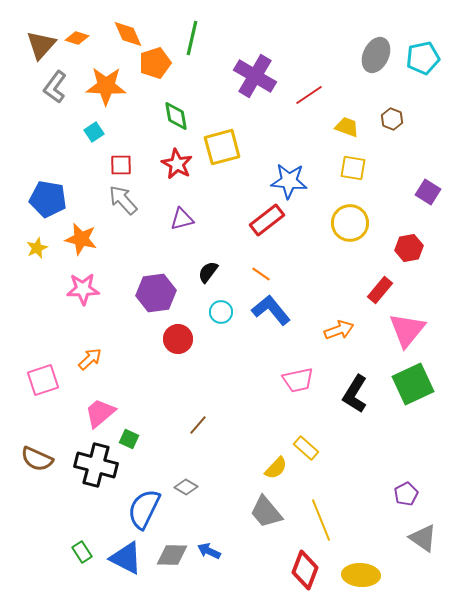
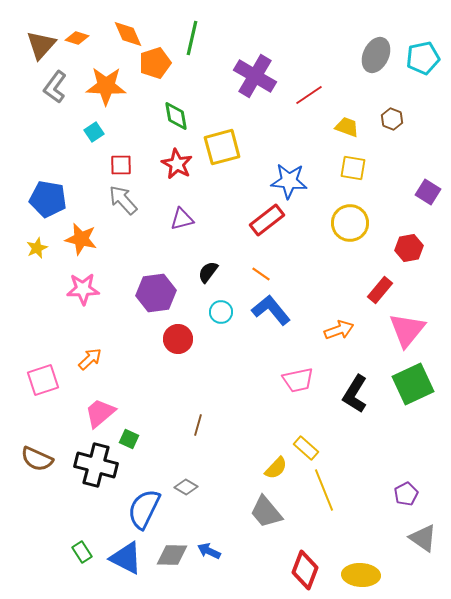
brown line at (198, 425): rotated 25 degrees counterclockwise
yellow line at (321, 520): moved 3 px right, 30 px up
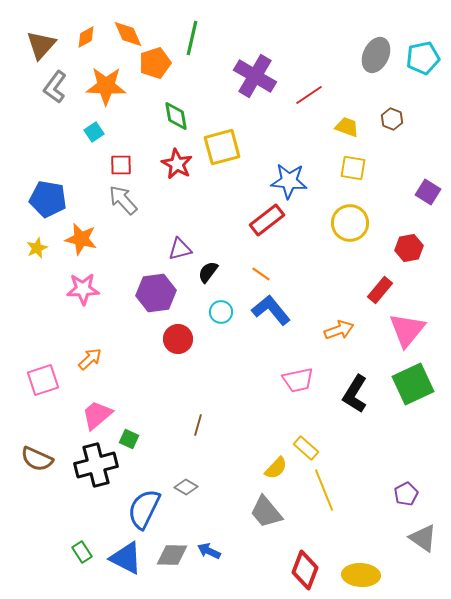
orange diamond at (77, 38): moved 9 px right, 1 px up; rotated 45 degrees counterclockwise
purple triangle at (182, 219): moved 2 px left, 30 px down
pink trapezoid at (100, 413): moved 3 px left, 2 px down
black cross at (96, 465): rotated 30 degrees counterclockwise
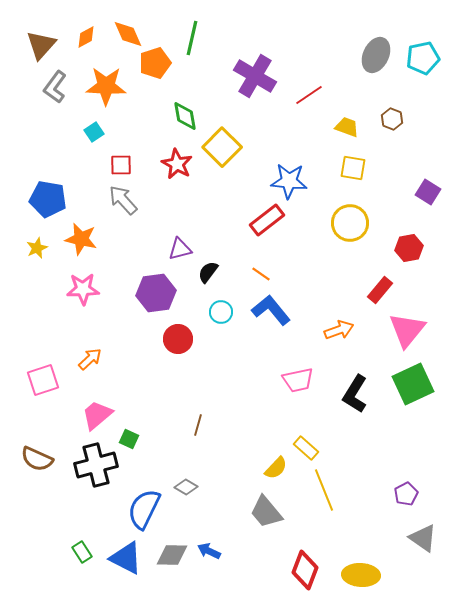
green diamond at (176, 116): moved 9 px right
yellow square at (222, 147): rotated 30 degrees counterclockwise
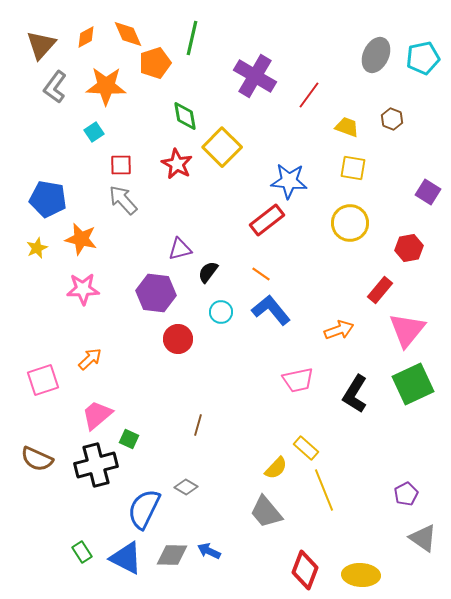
red line at (309, 95): rotated 20 degrees counterclockwise
purple hexagon at (156, 293): rotated 15 degrees clockwise
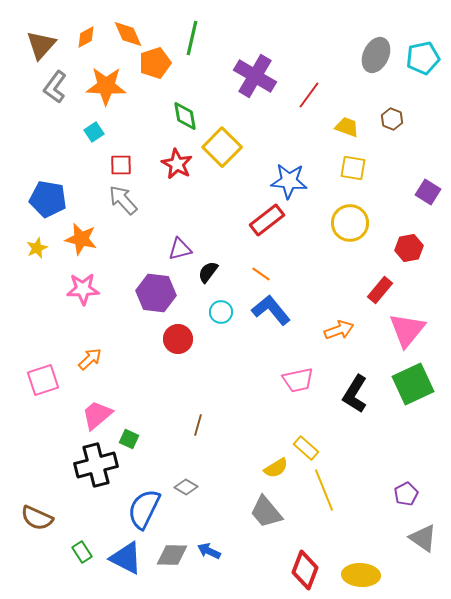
brown semicircle at (37, 459): moved 59 px down
yellow semicircle at (276, 468): rotated 15 degrees clockwise
